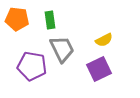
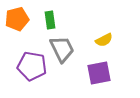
orange pentagon: rotated 20 degrees counterclockwise
purple square: moved 4 px down; rotated 15 degrees clockwise
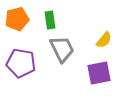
yellow semicircle: rotated 24 degrees counterclockwise
purple pentagon: moved 11 px left, 3 px up
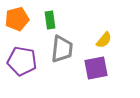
gray trapezoid: rotated 32 degrees clockwise
purple pentagon: moved 1 px right, 2 px up
purple square: moved 3 px left, 5 px up
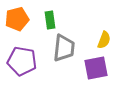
yellow semicircle: rotated 18 degrees counterclockwise
gray trapezoid: moved 2 px right, 1 px up
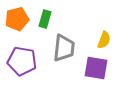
green rectangle: moved 5 px left, 1 px up; rotated 24 degrees clockwise
purple square: rotated 20 degrees clockwise
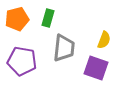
green rectangle: moved 3 px right, 1 px up
purple square: rotated 10 degrees clockwise
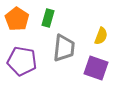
orange pentagon: rotated 25 degrees counterclockwise
yellow semicircle: moved 3 px left, 4 px up
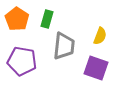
green rectangle: moved 1 px left, 1 px down
yellow semicircle: moved 1 px left
gray trapezoid: moved 2 px up
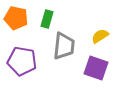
orange pentagon: moved 1 px left, 1 px up; rotated 20 degrees counterclockwise
yellow semicircle: rotated 144 degrees counterclockwise
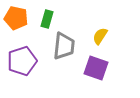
yellow semicircle: rotated 24 degrees counterclockwise
purple pentagon: rotated 28 degrees counterclockwise
